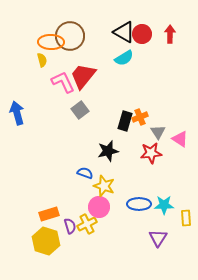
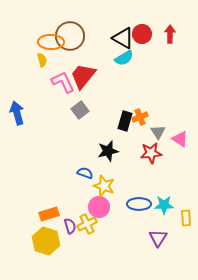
black triangle: moved 1 px left, 6 px down
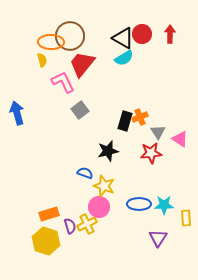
red trapezoid: moved 1 px left, 12 px up
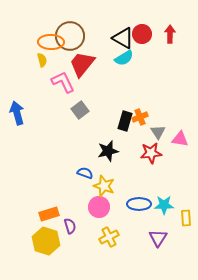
pink triangle: rotated 24 degrees counterclockwise
yellow cross: moved 22 px right, 13 px down
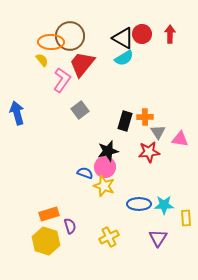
yellow semicircle: rotated 24 degrees counterclockwise
pink L-shape: moved 1 px left, 2 px up; rotated 60 degrees clockwise
orange cross: moved 5 px right; rotated 21 degrees clockwise
red star: moved 2 px left, 1 px up
pink circle: moved 6 px right, 40 px up
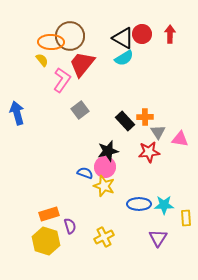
black rectangle: rotated 60 degrees counterclockwise
yellow cross: moved 5 px left
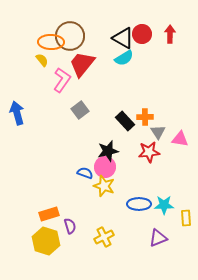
purple triangle: rotated 36 degrees clockwise
